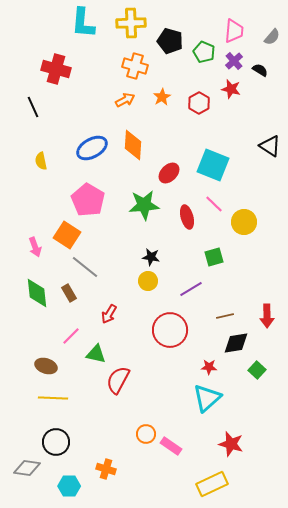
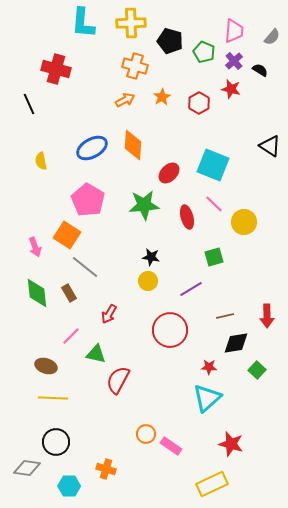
black line at (33, 107): moved 4 px left, 3 px up
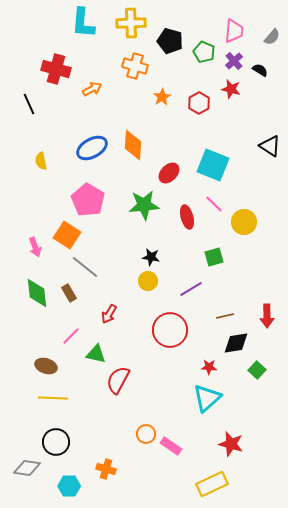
orange arrow at (125, 100): moved 33 px left, 11 px up
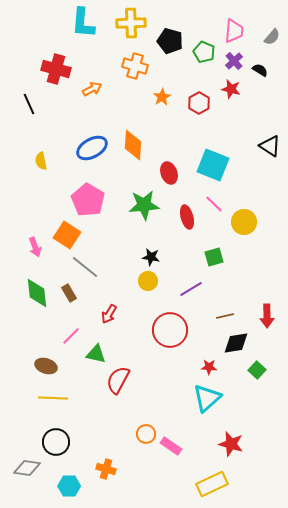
red ellipse at (169, 173): rotated 65 degrees counterclockwise
